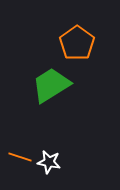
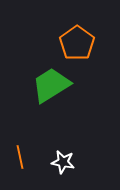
orange line: rotated 60 degrees clockwise
white star: moved 14 px right
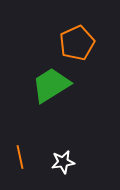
orange pentagon: rotated 12 degrees clockwise
white star: rotated 20 degrees counterclockwise
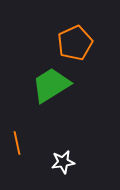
orange pentagon: moved 2 px left
orange line: moved 3 px left, 14 px up
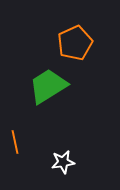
green trapezoid: moved 3 px left, 1 px down
orange line: moved 2 px left, 1 px up
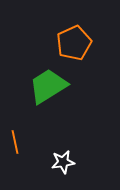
orange pentagon: moved 1 px left
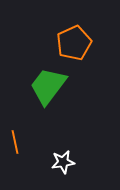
green trapezoid: rotated 21 degrees counterclockwise
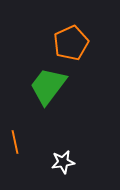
orange pentagon: moved 3 px left
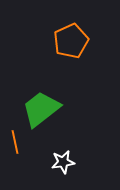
orange pentagon: moved 2 px up
green trapezoid: moved 7 px left, 23 px down; rotated 15 degrees clockwise
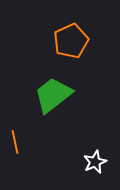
green trapezoid: moved 12 px right, 14 px up
white star: moved 32 px right; rotated 15 degrees counterclockwise
